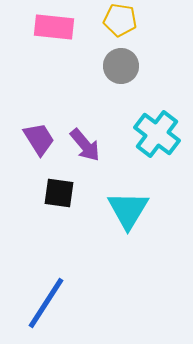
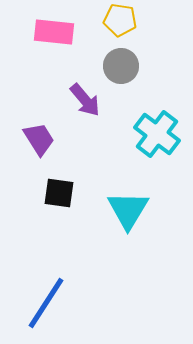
pink rectangle: moved 5 px down
purple arrow: moved 45 px up
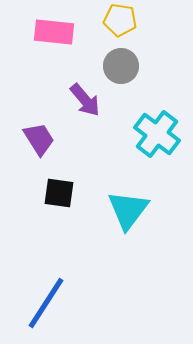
cyan triangle: rotated 6 degrees clockwise
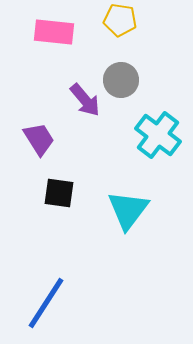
gray circle: moved 14 px down
cyan cross: moved 1 px right, 1 px down
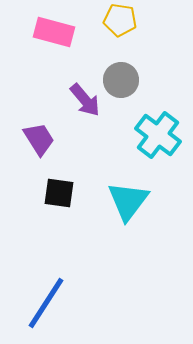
pink rectangle: rotated 9 degrees clockwise
cyan triangle: moved 9 px up
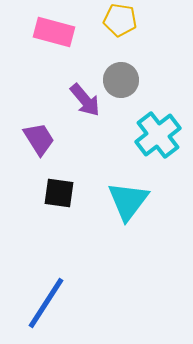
cyan cross: rotated 15 degrees clockwise
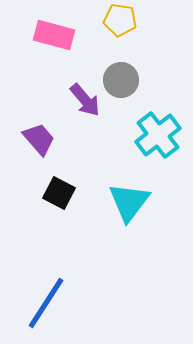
pink rectangle: moved 3 px down
purple trapezoid: rotated 9 degrees counterclockwise
black square: rotated 20 degrees clockwise
cyan triangle: moved 1 px right, 1 px down
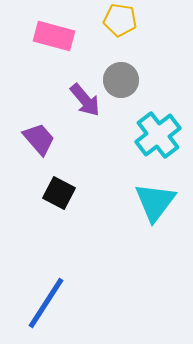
pink rectangle: moved 1 px down
cyan triangle: moved 26 px right
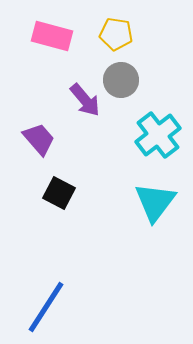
yellow pentagon: moved 4 px left, 14 px down
pink rectangle: moved 2 px left
blue line: moved 4 px down
